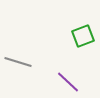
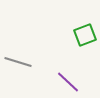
green square: moved 2 px right, 1 px up
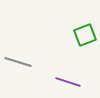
purple line: rotated 25 degrees counterclockwise
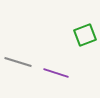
purple line: moved 12 px left, 9 px up
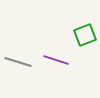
purple line: moved 13 px up
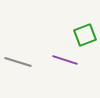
purple line: moved 9 px right
